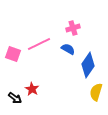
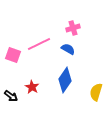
pink square: moved 1 px down
blue diamond: moved 23 px left, 15 px down
red star: moved 2 px up
black arrow: moved 4 px left, 2 px up
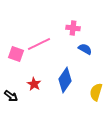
pink cross: rotated 24 degrees clockwise
blue semicircle: moved 17 px right
pink square: moved 3 px right, 1 px up
red star: moved 2 px right, 3 px up
